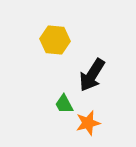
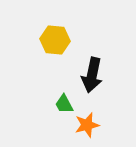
black arrow: rotated 20 degrees counterclockwise
orange star: moved 1 px left, 2 px down
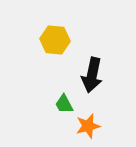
orange star: moved 1 px right, 1 px down
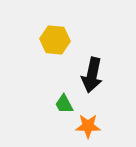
orange star: rotated 15 degrees clockwise
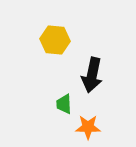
green trapezoid: rotated 25 degrees clockwise
orange star: moved 1 px down
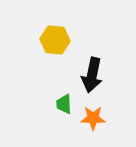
orange star: moved 5 px right, 9 px up
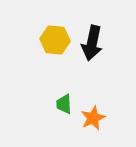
black arrow: moved 32 px up
orange star: rotated 25 degrees counterclockwise
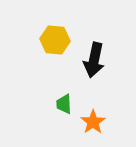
black arrow: moved 2 px right, 17 px down
orange star: moved 4 px down; rotated 10 degrees counterclockwise
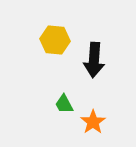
black arrow: rotated 8 degrees counterclockwise
green trapezoid: rotated 25 degrees counterclockwise
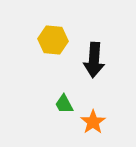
yellow hexagon: moved 2 px left
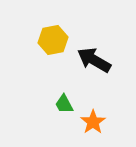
yellow hexagon: rotated 16 degrees counterclockwise
black arrow: rotated 116 degrees clockwise
